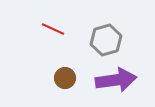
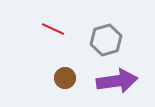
purple arrow: moved 1 px right, 1 px down
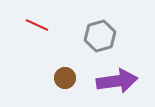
red line: moved 16 px left, 4 px up
gray hexagon: moved 6 px left, 4 px up
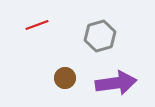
red line: rotated 45 degrees counterclockwise
purple arrow: moved 1 px left, 2 px down
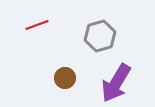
purple arrow: rotated 129 degrees clockwise
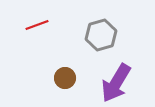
gray hexagon: moved 1 px right, 1 px up
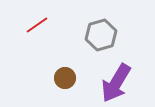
red line: rotated 15 degrees counterclockwise
